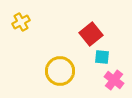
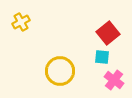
red square: moved 17 px right, 1 px up
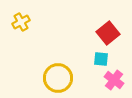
cyan square: moved 1 px left, 2 px down
yellow circle: moved 2 px left, 7 px down
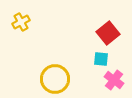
yellow circle: moved 3 px left, 1 px down
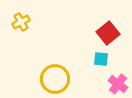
pink cross: moved 4 px right, 4 px down
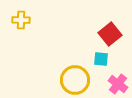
yellow cross: moved 2 px up; rotated 30 degrees clockwise
red square: moved 2 px right, 1 px down
yellow circle: moved 20 px right, 1 px down
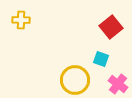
red square: moved 1 px right, 7 px up
cyan square: rotated 14 degrees clockwise
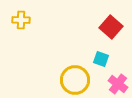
red square: rotated 10 degrees counterclockwise
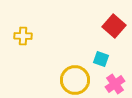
yellow cross: moved 2 px right, 16 px down
red square: moved 3 px right, 1 px up
pink cross: moved 3 px left; rotated 18 degrees clockwise
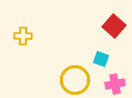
pink cross: rotated 24 degrees clockwise
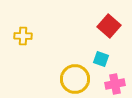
red square: moved 5 px left
yellow circle: moved 1 px up
